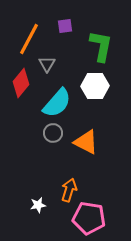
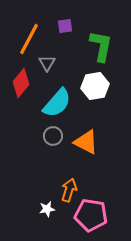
gray triangle: moved 1 px up
white hexagon: rotated 8 degrees counterclockwise
gray circle: moved 3 px down
white star: moved 9 px right, 4 px down
pink pentagon: moved 2 px right, 3 px up
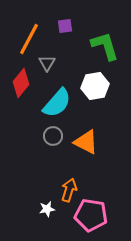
green L-shape: moved 4 px right; rotated 28 degrees counterclockwise
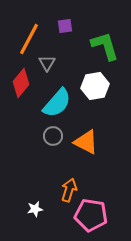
white star: moved 12 px left
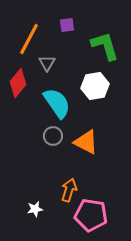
purple square: moved 2 px right, 1 px up
red diamond: moved 3 px left
cyan semicircle: rotated 76 degrees counterclockwise
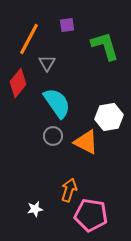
white hexagon: moved 14 px right, 31 px down
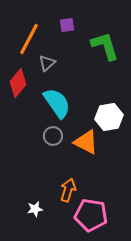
gray triangle: rotated 18 degrees clockwise
orange arrow: moved 1 px left
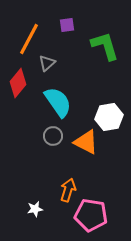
cyan semicircle: moved 1 px right, 1 px up
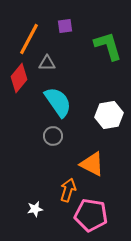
purple square: moved 2 px left, 1 px down
green L-shape: moved 3 px right
gray triangle: rotated 42 degrees clockwise
red diamond: moved 1 px right, 5 px up
white hexagon: moved 2 px up
orange triangle: moved 6 px right, 22 px down
